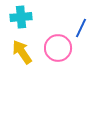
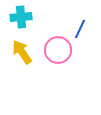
blue line: moved 1 px left, 1 px down
pink circle: moved 2 px down
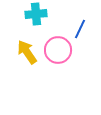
cyan cross: moved 15 px right, 3 px up
yellow arrow: moved 5 px right
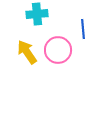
cyan cross: moved 1 px right
blue line: moved 3 px right; rotated 30 degrees counterclockwise
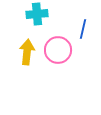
blue line: rotated 18 degrees clockwise
yellow arrow: rotated 40 degrees clockwise
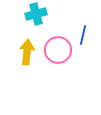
cyan cross: moved 1 px left; rotated 10 degrees counterclockwise
blue line: moved 6 px down
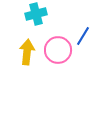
blue line: moved 1 px down; rotated 18 degrees clockwise
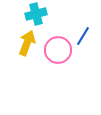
yellow arrow: moved 9 px up; rotated 15 degrees clockwise
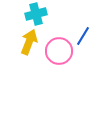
yellow arrow: moved 2 px right, 1 px up
pink circle: moved 1 px right, 1 px down
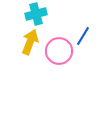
yellow arrow: moved 1 px right
